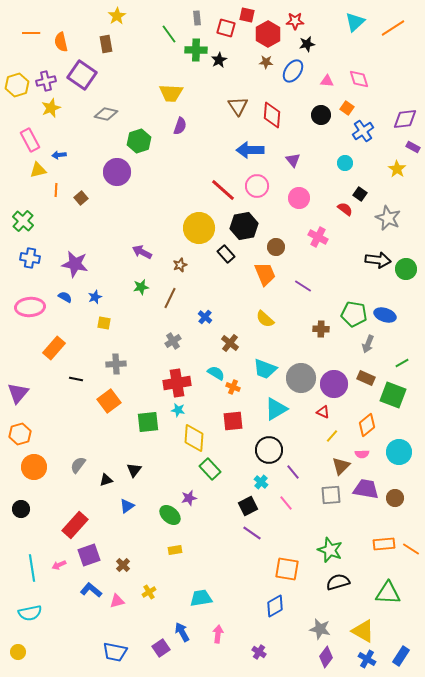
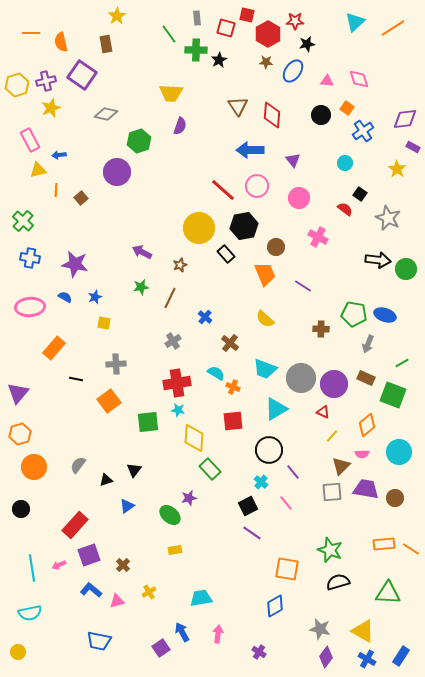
gray square at (331, 495): moved 1 px right, 3 px up
blue trapezoid at (115, 652): moved 16 px left, 11 px up
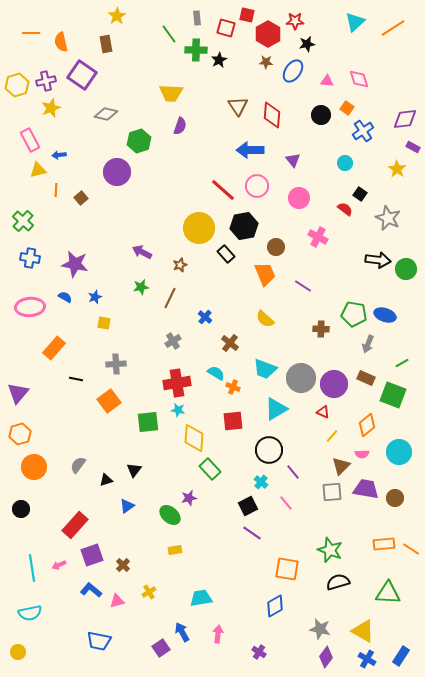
purple square at (89, 555): moved 3 px right
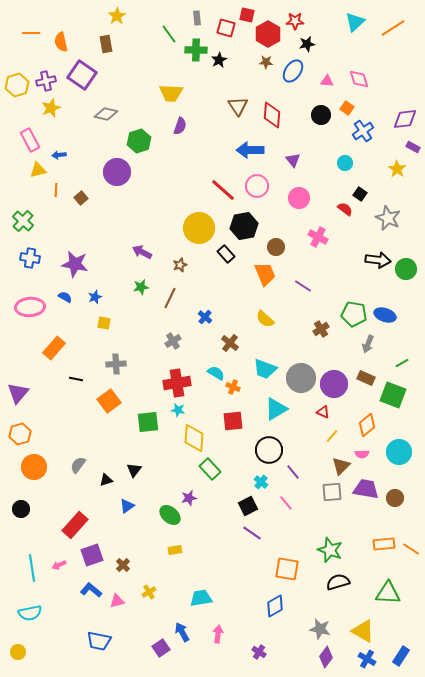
brown cross at (321, 329): rotated 35 degrees counterclockwise
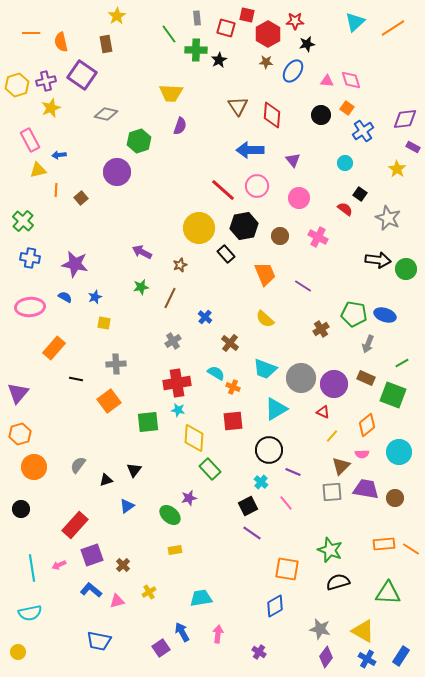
pink diamond at (359, 79): moved 8 px left, 1 px down
brown circle at (276, 247): moved 4 px right, 11 px up
purple line at (293, 472): rotated 28 degrees counterclockwise
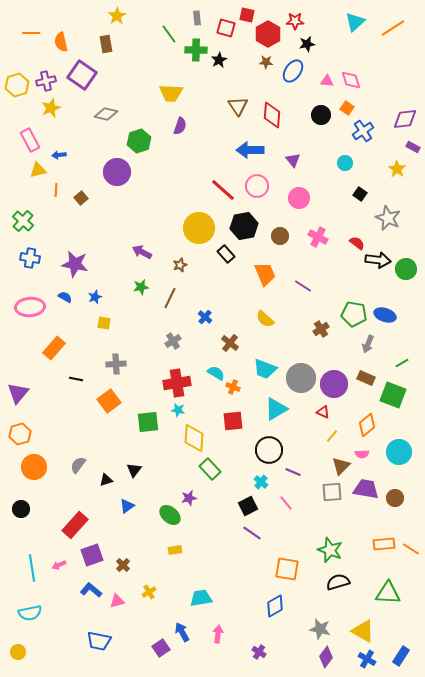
red semicircle at (345, 209): moved 12 px right, 34 px down
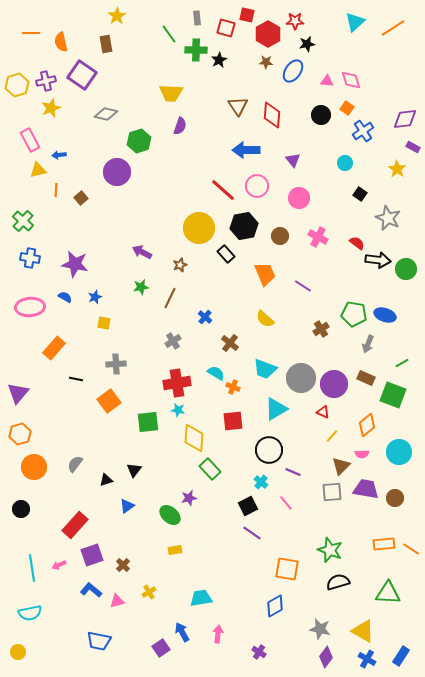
blue arrow at (250, 150): moved 4 px left
gray semicircle at (78, 465): moved 3 px left, 1 px up
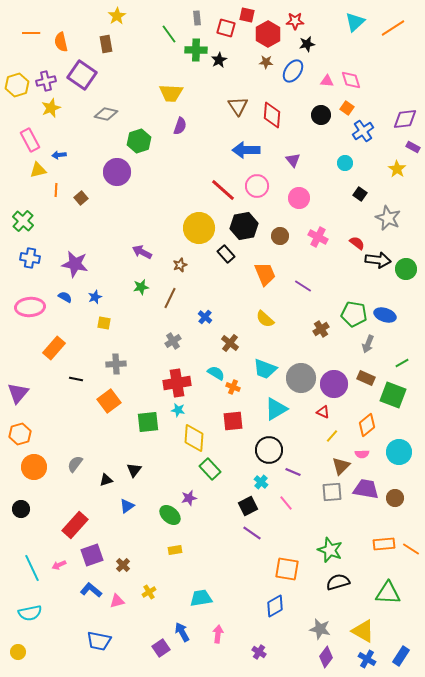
cyan line at (32, 568): rotated 16 degrees counterclockwise
